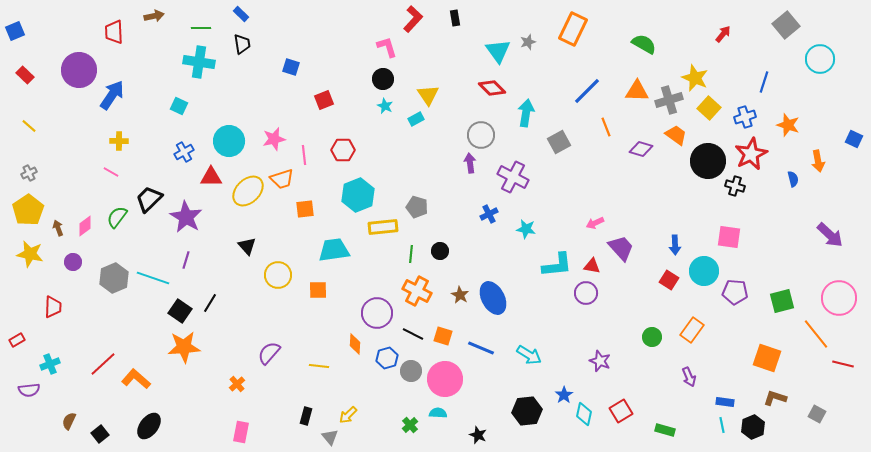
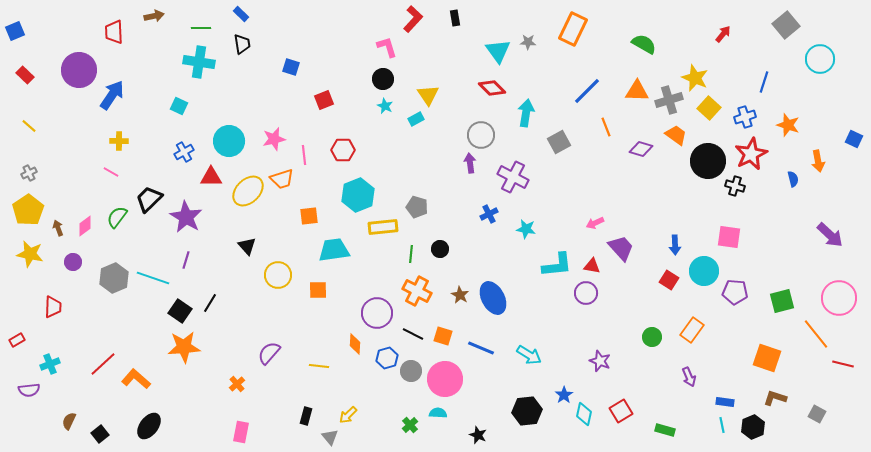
gray star at (528, 42): rotated 21 degrees clockwise
orange square at (305, 209): moved 4 px right, 7 px down
black circle at (440, 251): moved 2 px up
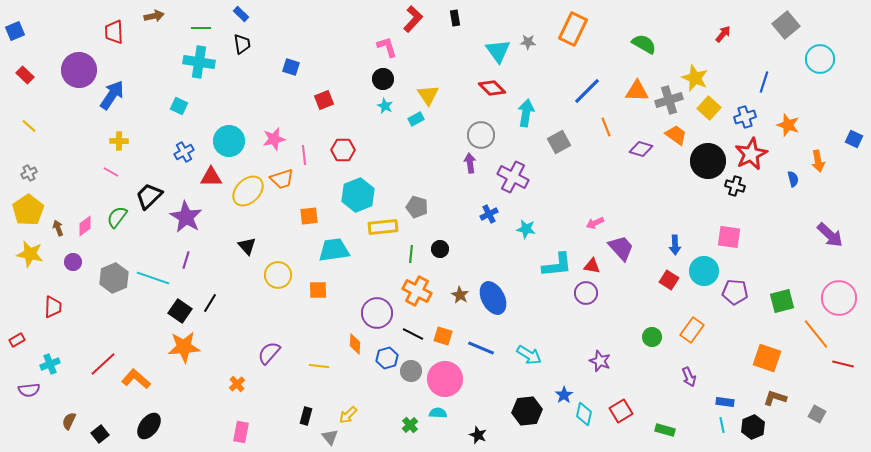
black trapezoid at (149, 199): moved 3 px up
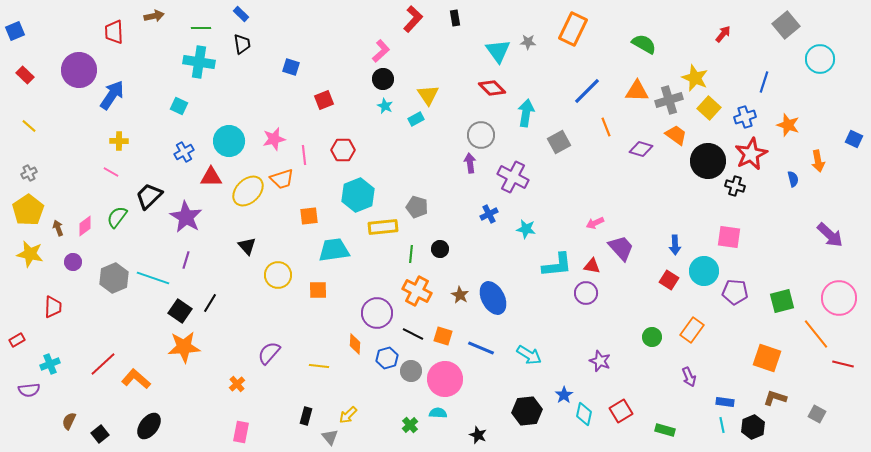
pink L-shape at (387, 47): moved 6 px left, 4 px down; rotated 65 degrees clockwise
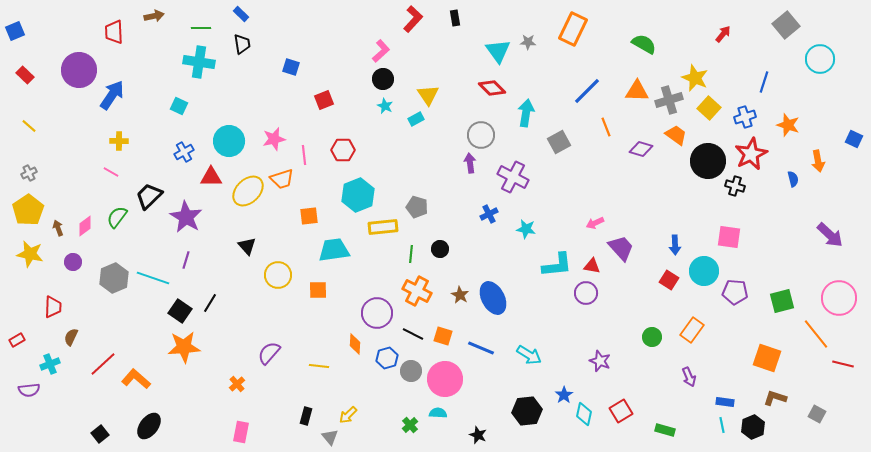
brown semicircle at (69, 421): moved 2 px right, 84 px up
